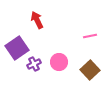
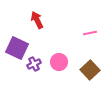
pink line: moved 3 px up
purple square: rotated 30 degrees counterclockwise
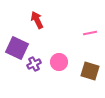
brown square: moved 1 px down; rotated 30 degrees counterclockwise
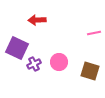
red arrow: rotated 66 degrees counterclockwise
pink line: moved 4 px right
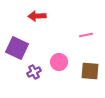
red arrow: moved 4 px up
pink line: moved 8 px left, 2 px down
purple cross: moved 8 px down
brown square: rotated 12 degrees counterclockwise
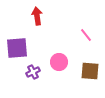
red arrow: rotated 84 degrees clockwise
pink line: rotated 64 degrees clockwise
purple square: rotated 30 degrees counterclockwise
purple cross: moved 1 px left
